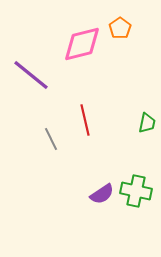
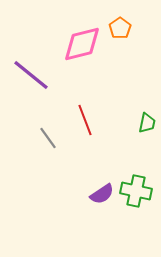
red line: rotated 8 degrees counterclockwise
gray line: moved 3 px left, 1 px up; rotated 10 degrees counterclockwise
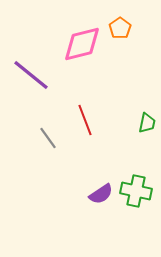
purple semicircle: moved 1 px left
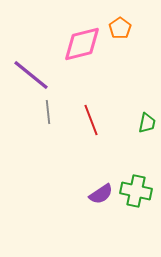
red line: moved 6 px right
gray line: moved 26 px up; rotated 30 degrees clockwise
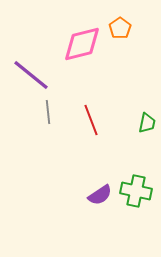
purple semicircle: moved 1 px left, 1 px down
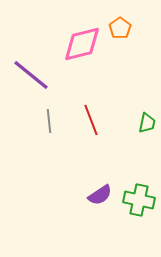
gray line: moved 1 px right, 9 px down
green cross: moved 3 px right, 9 px down
